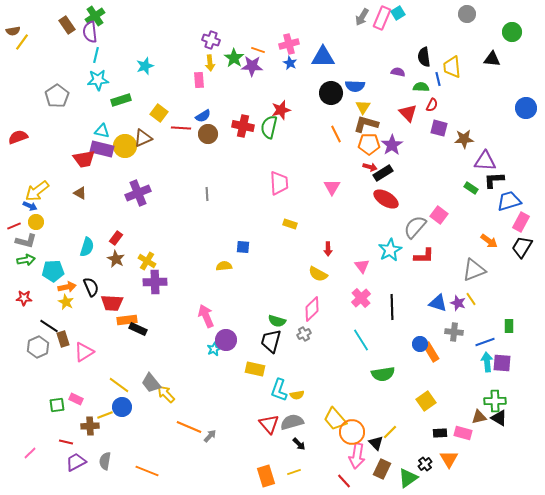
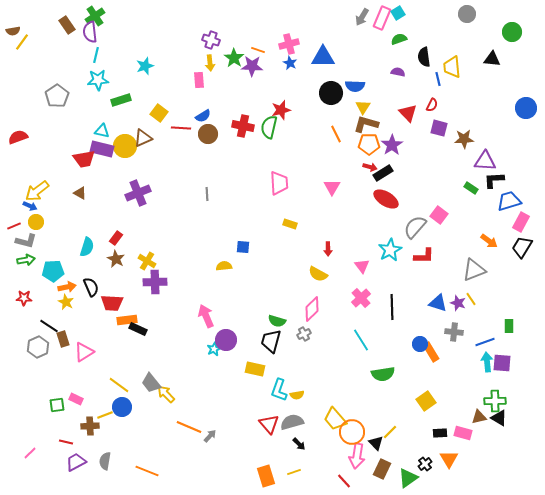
green semicircle at (421, 87): moved 22 px left, 48 px up; rotated 21 degrees counterclockwise
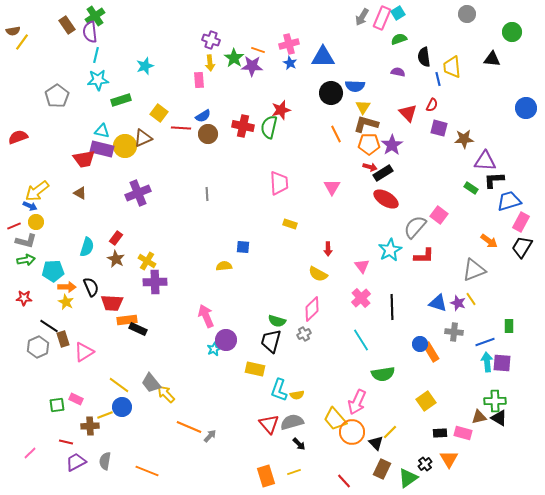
orange arrow at (67, 287): rotated 12 degrees clockwise
pink arrow at (357, 456): moved 54 px up; rotated 15 degrees clockwise
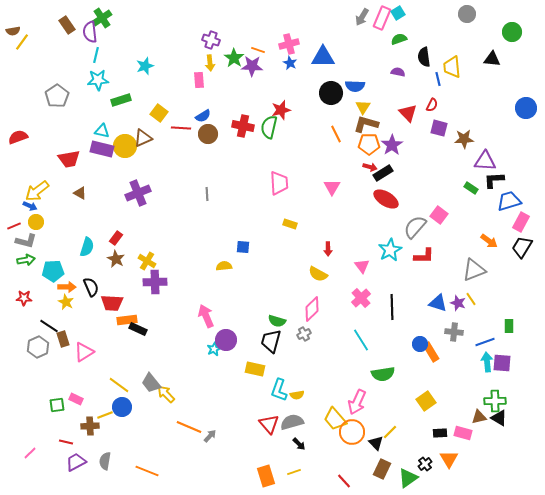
green cross at (95, 16): moved 7 px right, 2 px down
red trapezoid at (84, 159): moved 15 px left
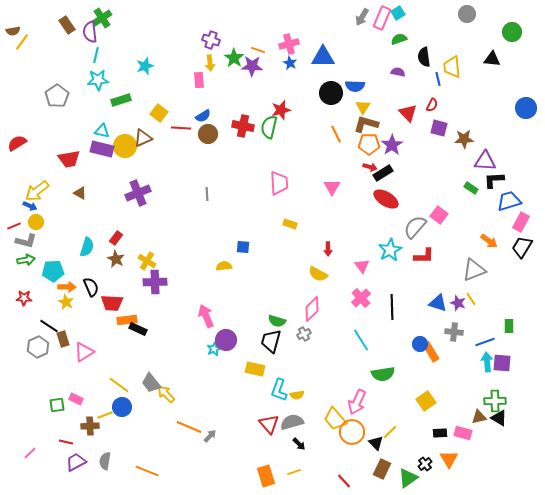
red semicircle at (18, 137): moved 1 px left, 6 px down; rotated 12 degrees counterclockwise
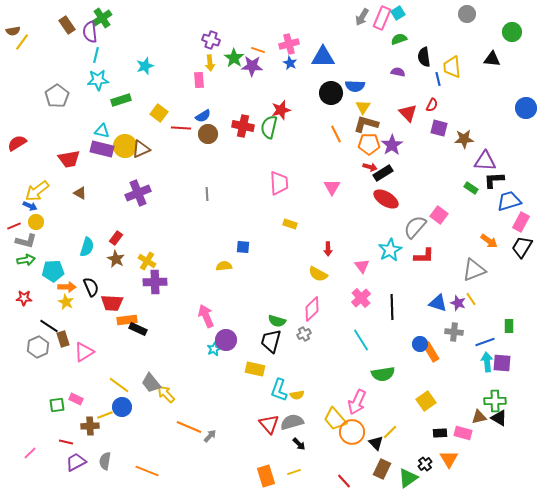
brown triangle at (143, 138): moved 2 px left, 11 px down
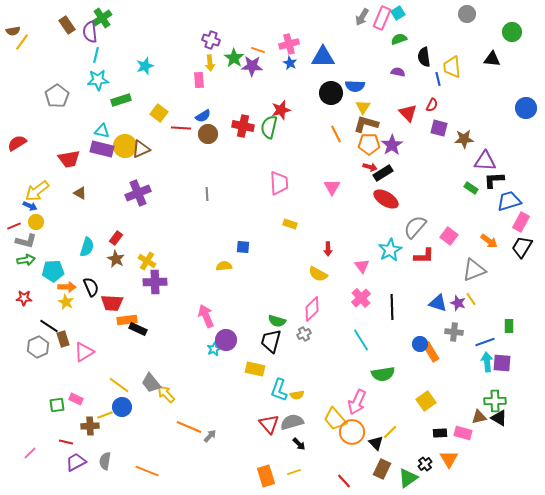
pink square at (439, 215): moved 10 px right, 21 px down
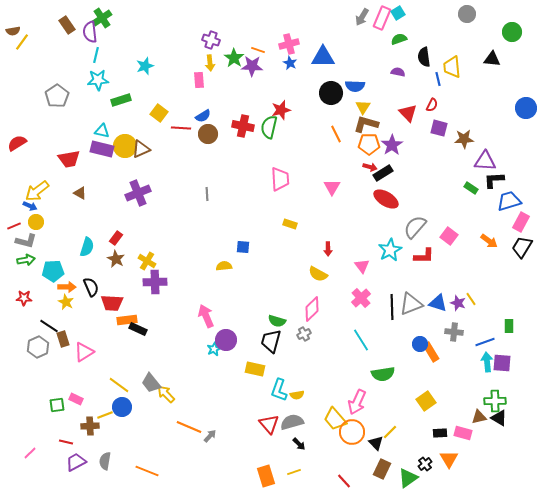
pink trapezoid at (279, 183): moved 1 px right, 4 px up
gray triangle at (474, 270): moved 63 px left, 34 px down
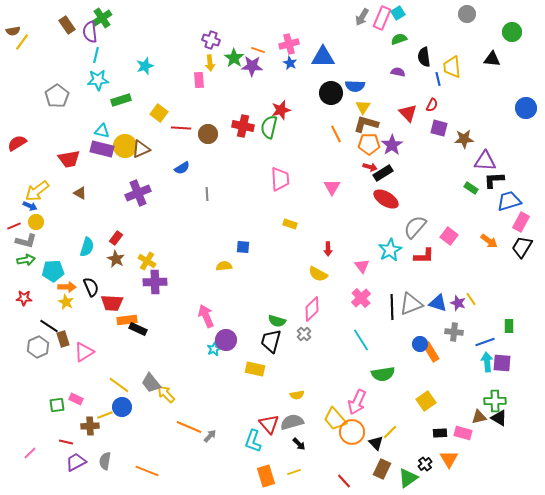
blue semicircle at (203, 116): moved 21 px left, 52 px down
gray cross at (304, 334): rotated 16 degrees counterclockwise
cyan L-shape at (279, 390): moved 26 px left, 51 px down
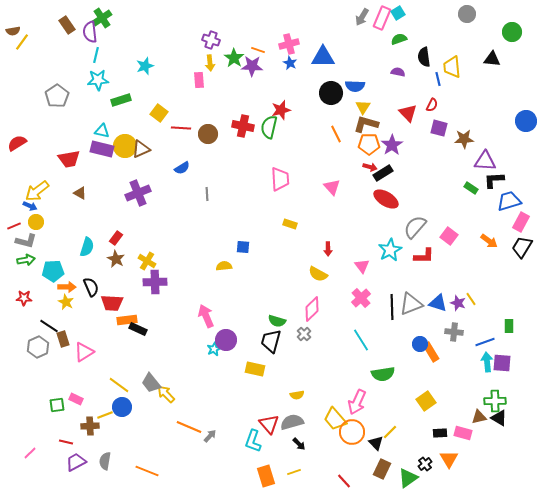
blue circle at (526, 108): moved 13 px down
pink triangle at (332, 187): rotated 12 degrees counterclockwise
